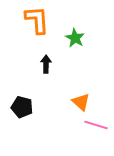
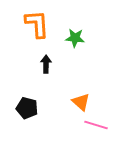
orange L-shape: moved 4 px down
green star: rotated 24 degrees counterclockwise
black pentagon: moved 5 px right, 1 px down
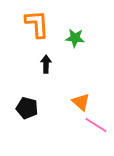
pink line: rotated 15 degrees clockwise
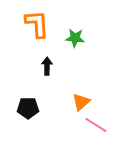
black arrow: moved 1 px right, 2 px down
orange triangle: rotated 36 degrees clockwise
black pentagon: moved 1 px right; rotated 15 degrees counterclockwise
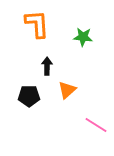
green star: moved 8 px right, 1 px up
orange triangle: moved 14 px left, 12 px up
black pentagon: moved 1 px right, 12 px up
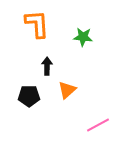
pink line: moved 2 px right; rotated 60 degrees counterclockwise
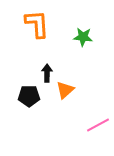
black arrow: moved 7 px down
orange triangle: moved 2 px left
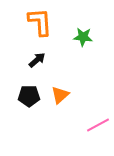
orange L-shape: moved 3 px right, 2 px up
black arrow: moved 10 px left, 13 px up; rotated 48 degrees clockwise
orange triangle: moved 5 px left, 5 px down
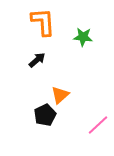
orange L-shape: moved 3 px right
black pentagon: moved 16 px right, 19 px down; rotated 25 degrees counterclockwise
pink line: rotated 15 degrees counterclockwise
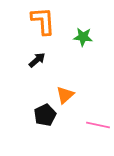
orange L-shape: moved 1 px up
orange triangle: moved 5 px right
pink line: rotated 55 degrees clockwise
